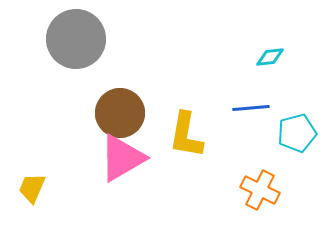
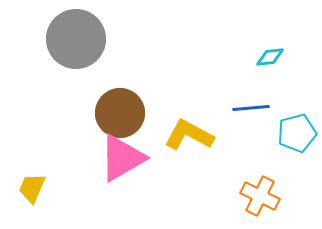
yellow L-shape: moved 3 px right; rotated 108 degrees clockwise
orange cross: moved 6 px down
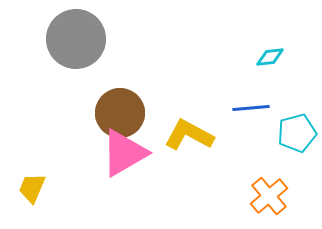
pink triangle: moved 2 px right, 5 px up
orange cross: moved 9 px right; rotated 24 degrees clockwise
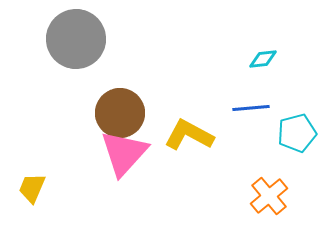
cyan diamond: moved 7 px left, 2 px down
pink triangle: rotated 18 degrees counterclockwise
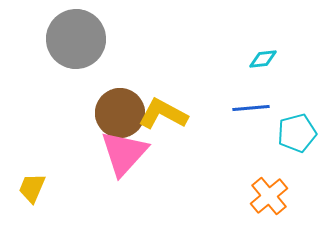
yellow L-shape: moved 26 px left, 21 px up
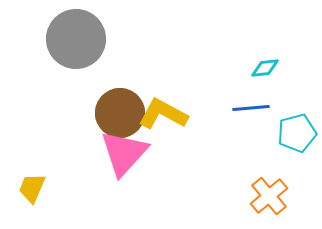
cyan diamond: moved 2 px right, 9 px down
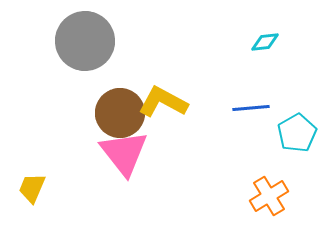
gray circle: moved 9 px right, 2 px down
cyan diamond: moved 26 px up
yellow L-shape: moved 12 px up
cyan pentagon: rotated 15 degrees counterclockwise
pink triangle: rotated 20 degrees counterclockwise
orange cross: rotated 9 degrees clockwise
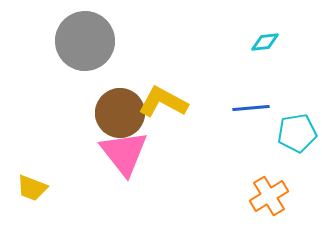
cyan pentagon: rotated 21 degrees clockwise
yellow trapezoid: rotated 92 degrees counterclockwise
